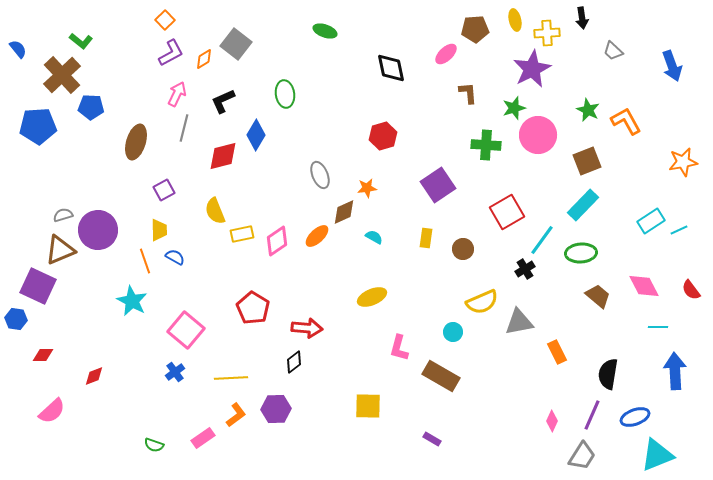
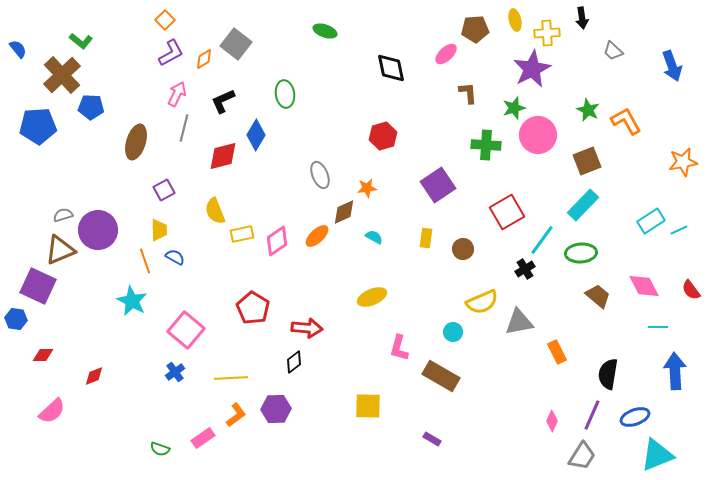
green semicircle at (154, 445): moved 6 px right, 4 px down
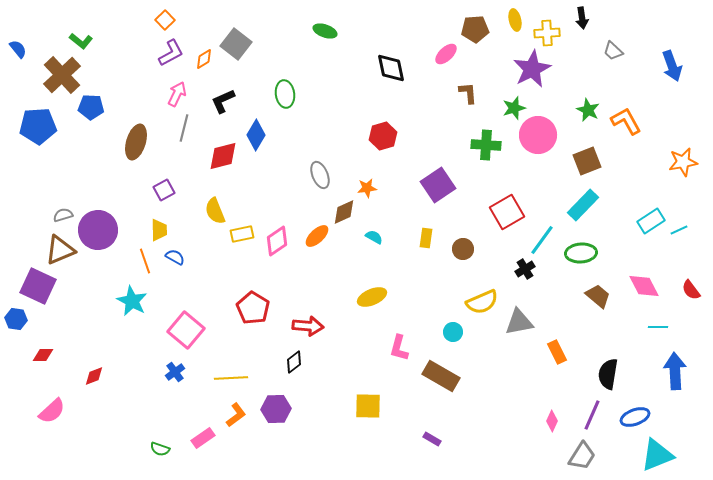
red arrow at (307, 328): moved 1 px right, 2 px up
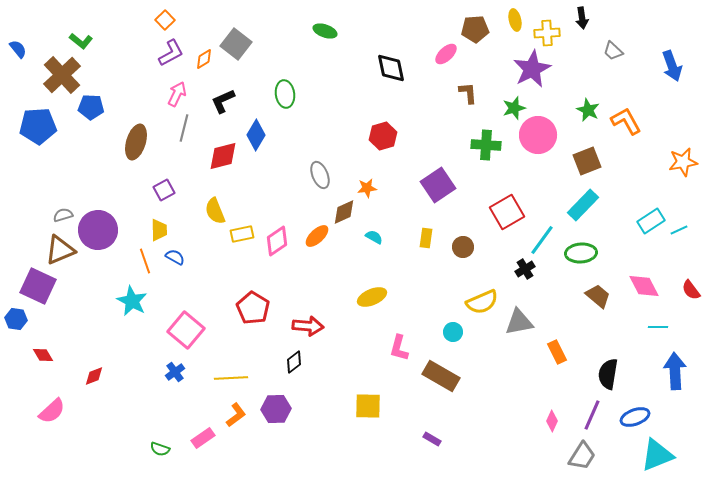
brown circle at (463, 249): moved 2 px up
red diamond at (43, 355): rotated 60 degrees clockwise
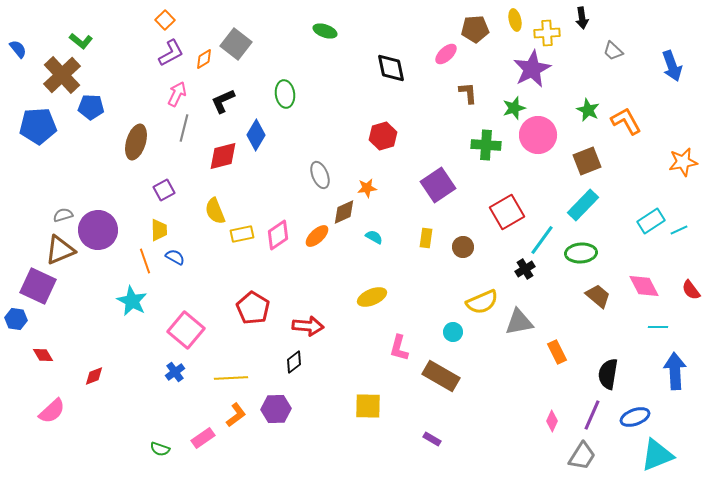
pink diamond at (277, 241): moved 1 px right, 6 px up
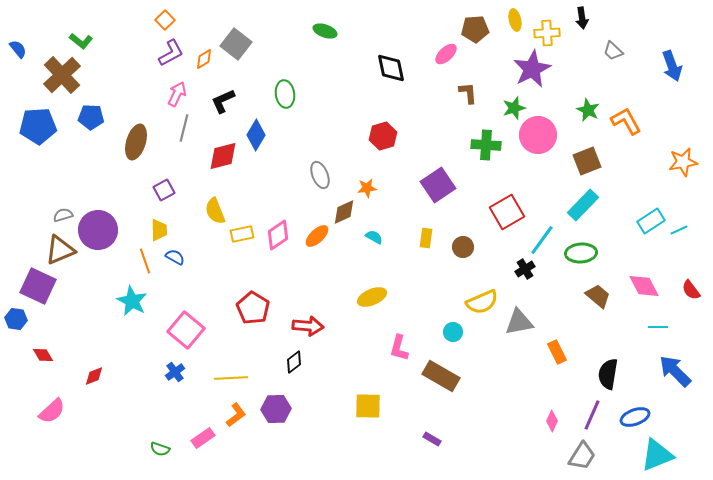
blue pentagon at (91, 107): moved 10 px down
blue arrow at (675, 371): rotated 42 degrees counterclockwise
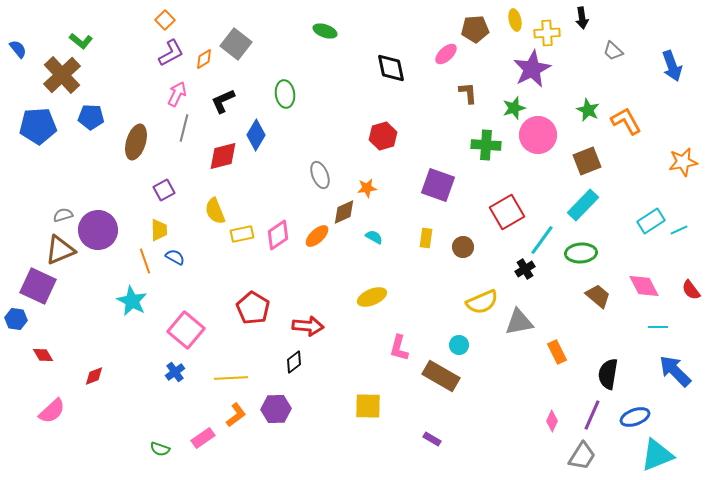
purple square at (438, 185): rotated 36 degrees counterclockwise
cyan circle at (453, 332): moved 6 px right, 13 px down
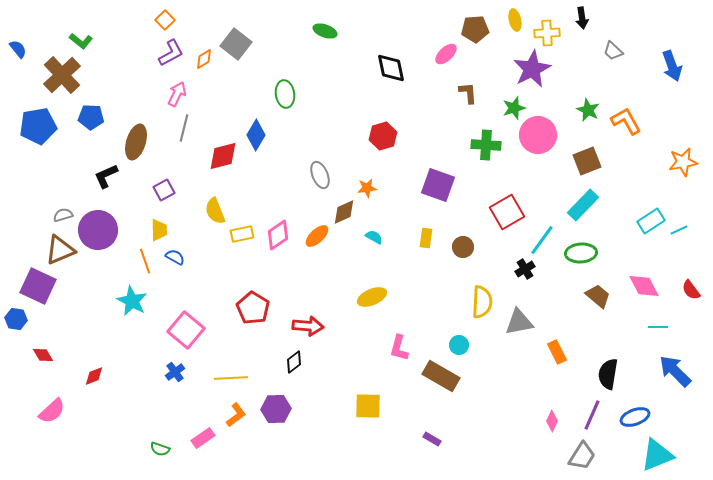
black L-shape at (223, 101): moved 117 px left, 75 px down
blue pentagon at (38, 126): rotated 6 degrees counterclockwise
yellow semicircle at (482, 302): rotated 64 degrees counterclockwise
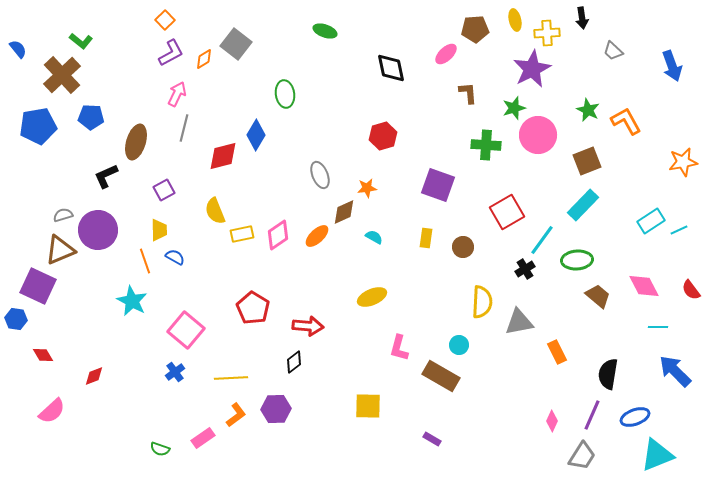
green ellipse at (581, 253): moved 4 px left, 7 px down
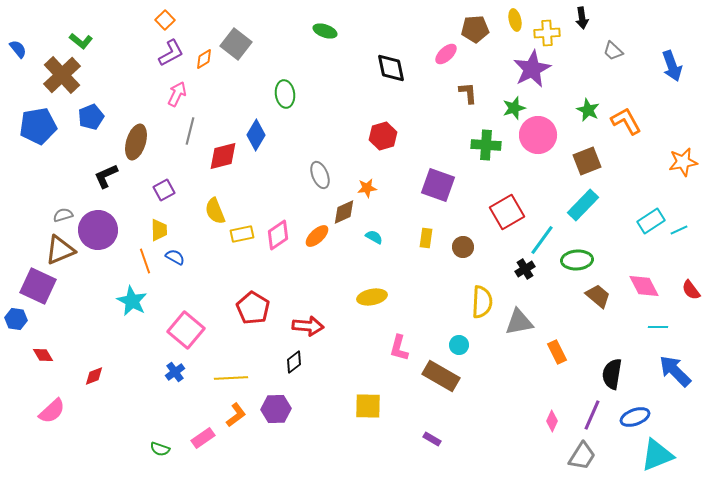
blue pentagon at (91, 117): rotated 25 degrees counterclockwise
gray line at (184, 128): moved 6 px right, 3 px down
yellow ellipse at (372, 297): rotated 12 degrees clockwise
black semicircle at (608, 374): moved 4 px right
